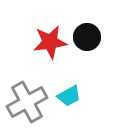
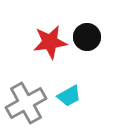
gray cross: moved 1 px left, 1 px down
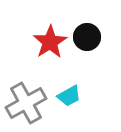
red star: rotated 24 degrees counterclockwise
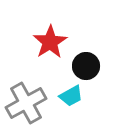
black circle: moved 1 px left, 29 px down
cyan trapezoid: moved 2 px right
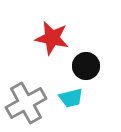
red star: moved 2 px right, 4 px up; rotated 28 degrees counterclockwise
cyan trapezoid: moved 2 px down; rotated 15 degrees clockwise
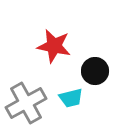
red star: moved 2 px right, 8 px down
black circle: moved 9 px right, 5 px down
